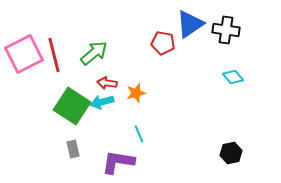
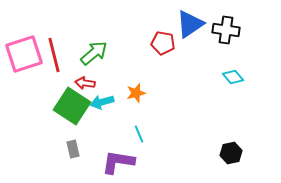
pink square: rotated 9 degrees clockwise
red arrow: moved 22 px left
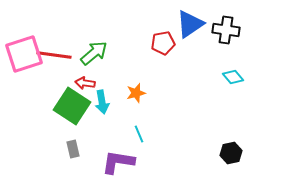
red pentagon: rotated 20 degrees counterclockwise
red line: rotated 68 degrees counterclockwise
cyan arrow: rotated 85 degrees counterclockwise
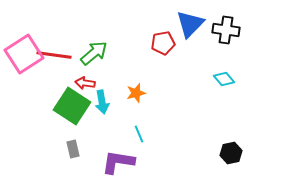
blue triangle: rotated 12 degrees counterclockwise
pink square: rotated 15 degrees counterclockwise
cyan diamond: moved 9 px left, 2 px down
